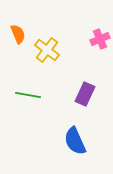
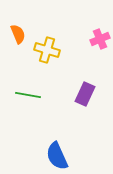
yellow cross: rotated 20 degrees counterclockwise
blue semicircle: moved 18 px left, 15 px down
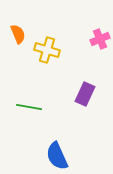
green line: moved 1 px right, 12 px down
